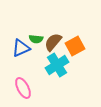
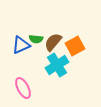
blue triangle: moved 3 px up
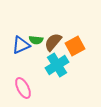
green semicircle: moved 1 px down
